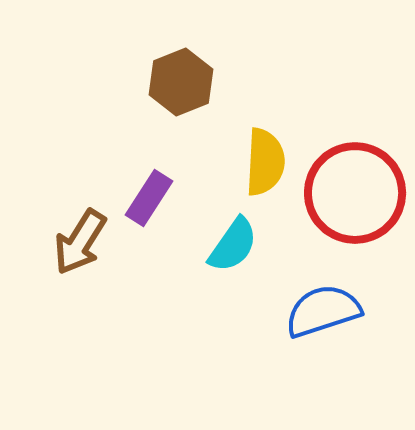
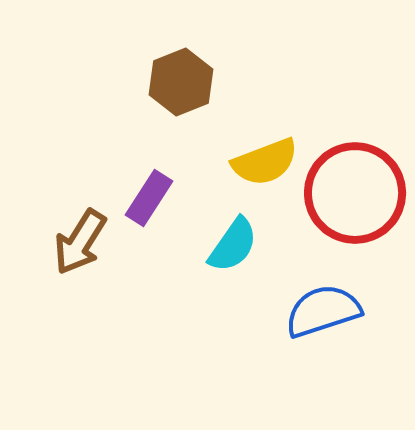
yellow semicircle: rotated 66 degrees clockwise
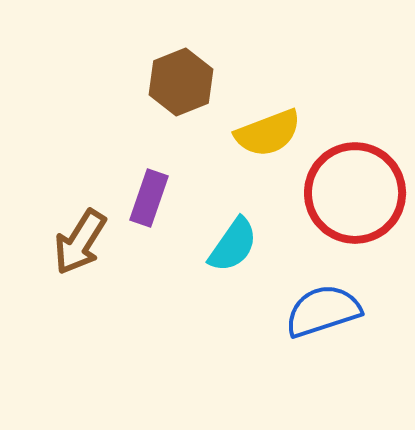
yellow semicircle: moved 3 px right, 29 px up
purple rectangle: rotated 14 degrees counterclockwise
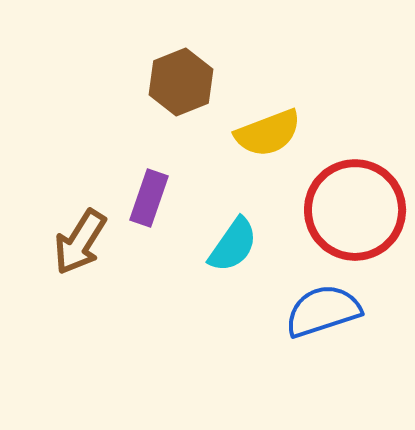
red circle: moved 17 px down
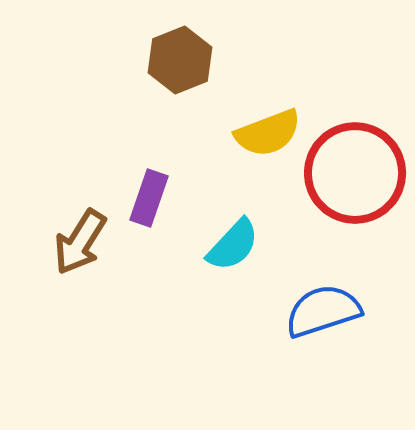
brown hexagon: moved 1 px left, 22 px up
red circle: moved 37 px up
cyan semicircle: rotated 8 degrees clockwise
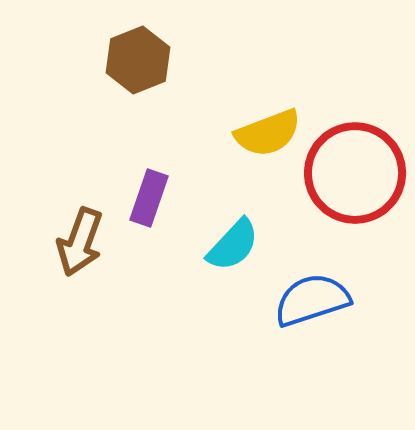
brown hexagon: moved 42 px left
brown arrow: rotated 12 degrees counterclockwise
blue semicircle: moved 11 px left, 11 px up
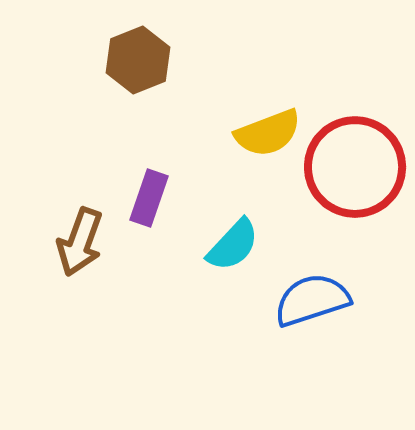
red circle: moved 6 px up
